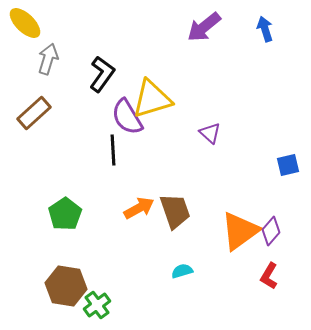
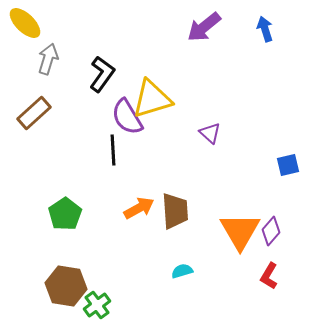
brown trapezoid: rotated 15 degrees clockwise
orange triangle: rotated 24 degrees counterclockwise
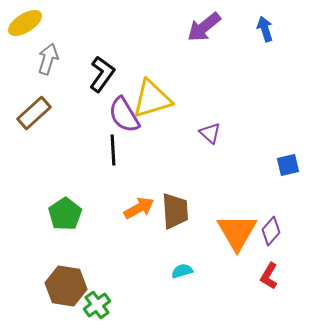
yellow ellipse: rotated 76 degrees counterclockwise
purple semicircle: moved 3 px left, 2 px up
orange triangle: moved 3 px left, 1 px down
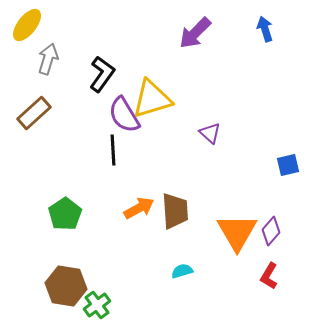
yellow ellipse: moved 2 px right, 2 px down; rotated 20 degrees counterclockwise
purple arrow: moved 9 px left, 6 px down; rotated 6 degrees counterclockwise
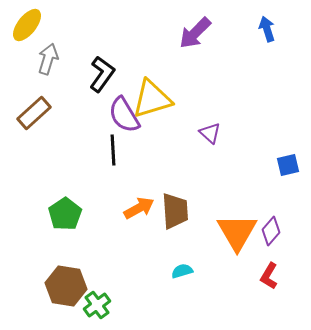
blue arrow: moved 2 px right
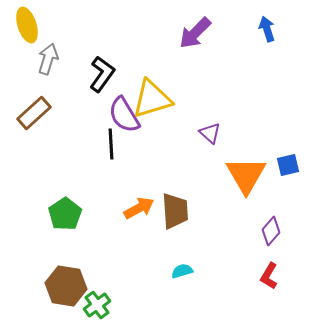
yellow ellipse: rotated 56 degrees counterclockwise
black line: moved 2 px left, 6 px up
orange triangle: moved 9 px right, 57 px up
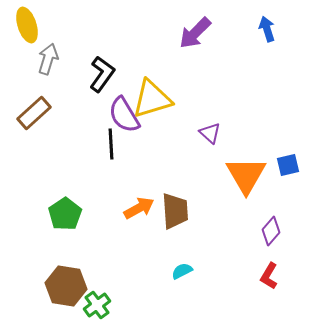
cyan semicircle: rotated 10 degrees counterclockwise
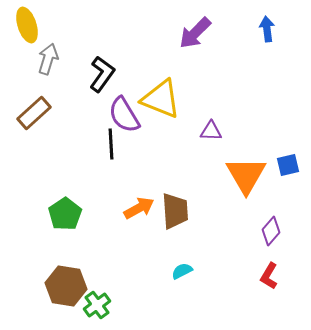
blue arrow: rotated 10 degrees clockwise
yellow triangle: moved 9 px right; rotated 39 degrees clockwise
purple triangle: moved 1 px right, 2 px up; rotated 40 degrees counterclockwise
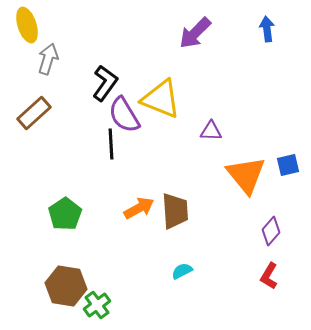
black L-shape: moved 3 px right, 9 px down
orange triangle: rotated 9 degrees counterclockwise
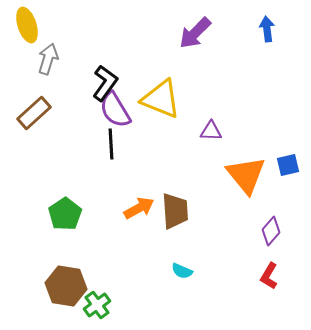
purple semicircle: moved 9 px left, 5 px up
cyan semicircle: rotated 130 degrees counterclockwise
